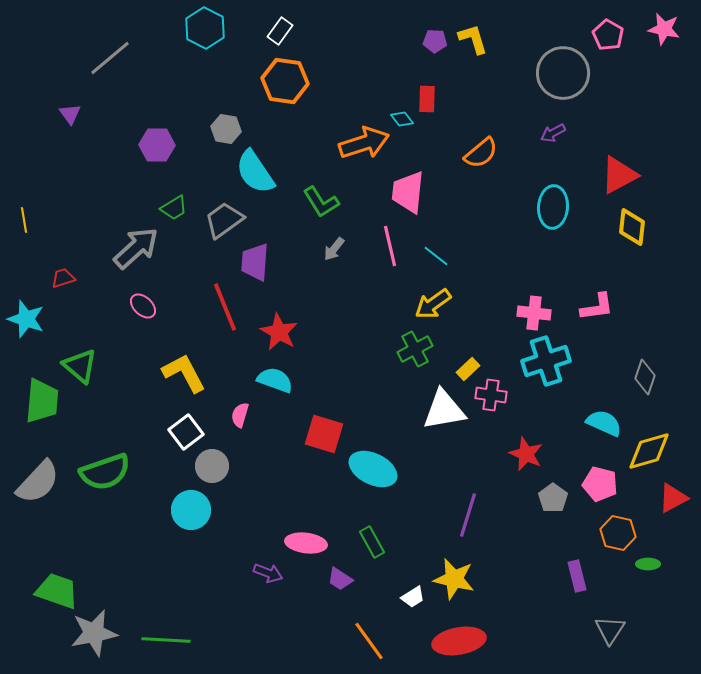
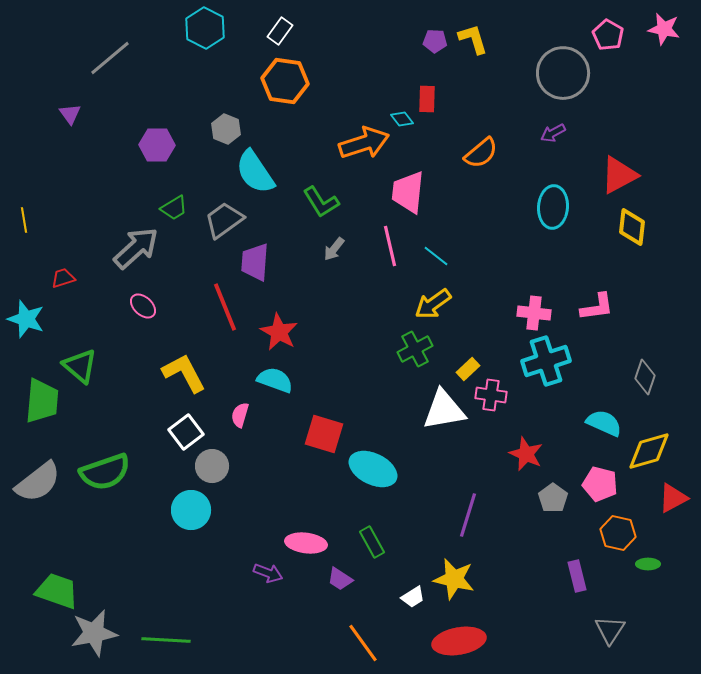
gray hexagon at (226, 129): rotated 12 degrees clockwise
gray semicircle at (38, 482): rotated 9 degrees clockwise
orange line at (369, 641): moved 6 px left, 2 px down
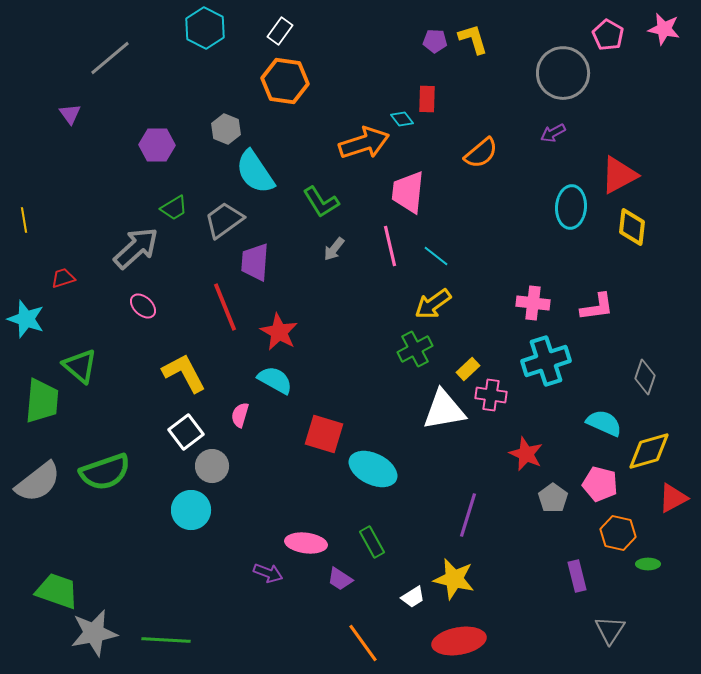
cyan ellipse at (553, 207): moved 18 px right
pink cross at (534, 313): moved 1 px left, 10 px up
cyan semicircle at (275, 380): rotated 9 degrees clockwise
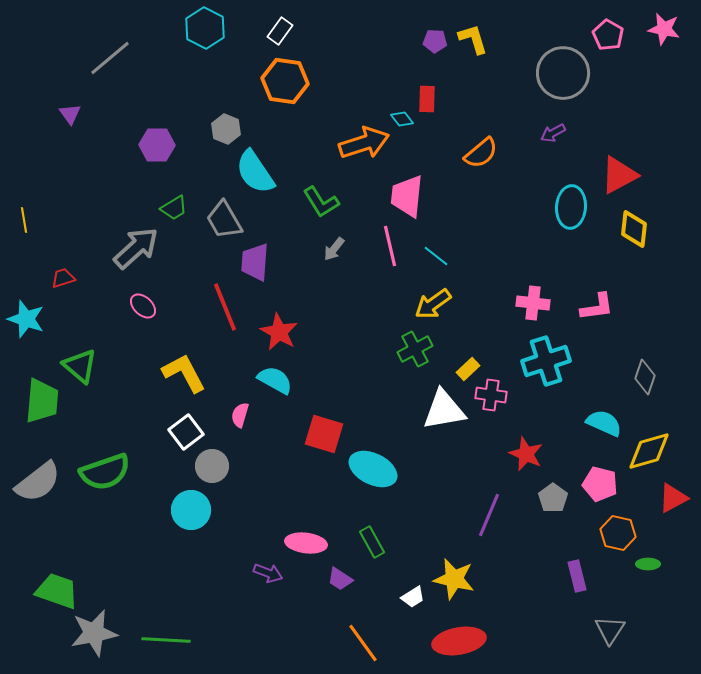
pink trapezoid at (408, 192): moved 1 px left, 4 px down
gray trapezoid at (224, 220): rotated 84 degrees counterclockwise
yellow diamond at (632, 227): moved 2 px right, 2 px down
purple line at (468, 515): moved 21 px right; rotated 6 degrees clockwise
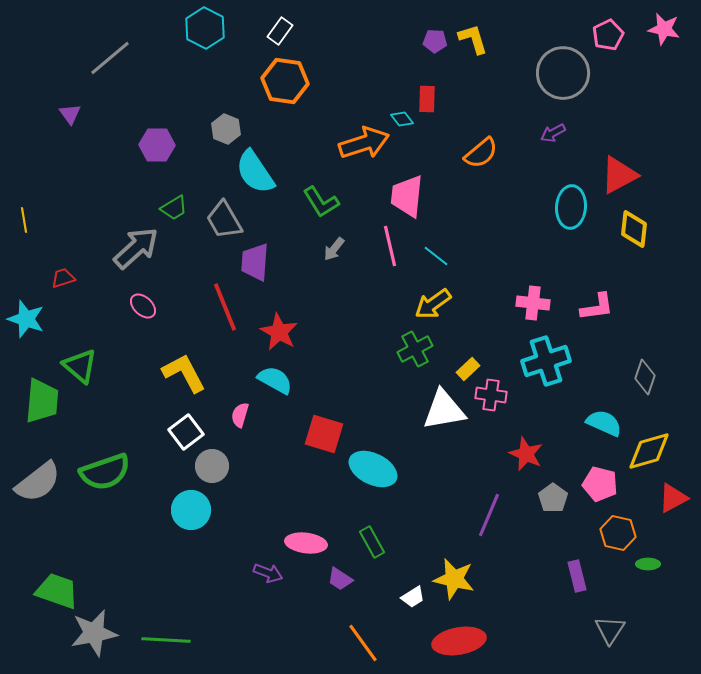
pink pentagon at (608, 35): rotated 16 degrees clockwise
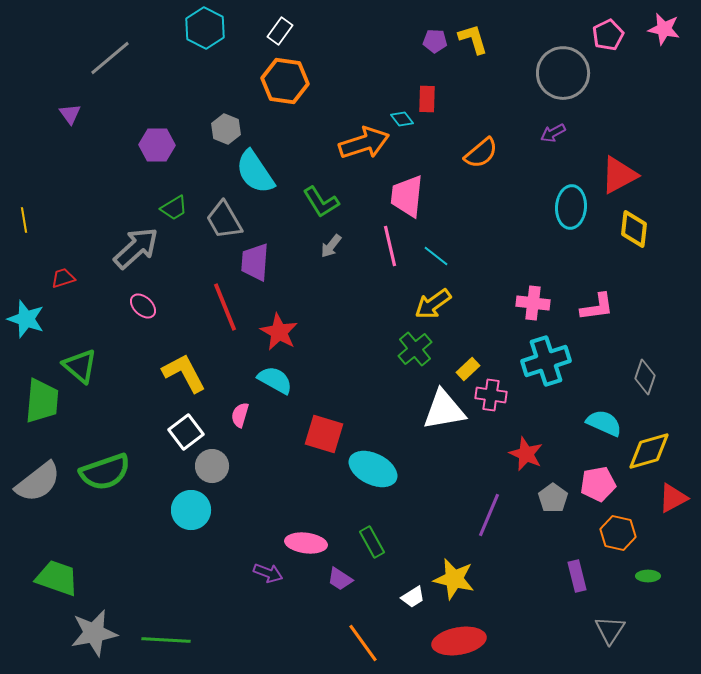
gray arrow at (334, 249): moved 3 px left, 3 px up
green cross at (415, 349): rotated 12 degrees counterclockwise
pink pentagon at (600, 484): moved 2 px left; rotated 24 degrees counterclockwise
green ellipse at (648, 564): moved 12 px down
green trapezoid at (57, 591): moved 13 px up
